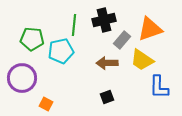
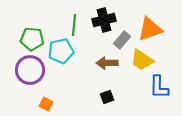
purple circle: moved 8 px right, 8 px up
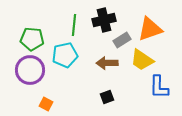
gray rectangle: rotated 18 degrees clockwise
cyan pentagon: moved 4 px right, 4 px down
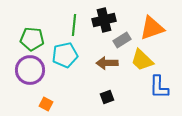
orange triangle: moved 2 px right, 1 px up
yellow trapezoid: rotated 10 degrees clockwise
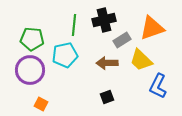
yellow trapezoid: moved 1 px left
blue L-shape: moved 1 px left, 1 px up; rotated 25 degrees clockwise
orange square: moved 5 px left
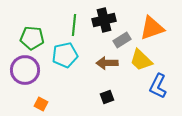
green pentagon: moved 1 px up
purple circle: moved 5 px left
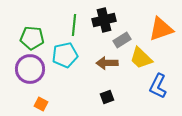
orange triangle: moved 9 px right, 1 px down
yellow trapezoid: moved 2 px up
purple circle: moved 5 px right, 1 px up
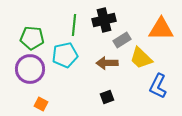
orange triangle: rotated 20 degrees clockwise
